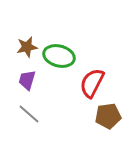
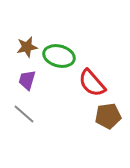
red semicircle: rotated 68 degrees counterclockwise
gray line: moved 5 px left
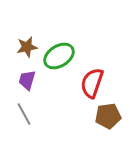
green ellipse: rotated 48 degrees counterclockwise
red semicircle: rotated 60 degrees clockwise
gray line: rotated 20 degrees clockwise
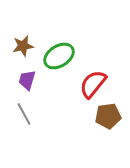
brown star: moved 4 px left, 1 px up
red semicircle: moved 1 px right, 1 px down; rotated 20 degrees clockwise
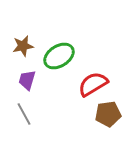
red semicircle: rotated 20 degrees clockwise
brown pentagon: moved 2 px up
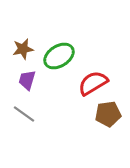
brown star: moved 3 px down
red semicircle: moved 1 px up
gray line: rotated 25 degrees counterclockwise
